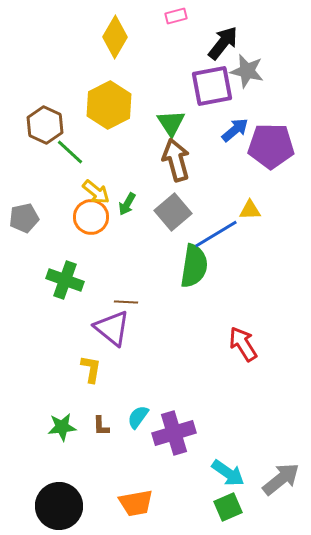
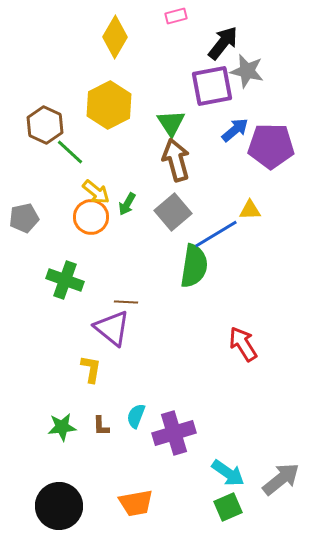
cyan semicircle: moved 2 px left, 1 px up; rotated 15 degrees counterclockwise
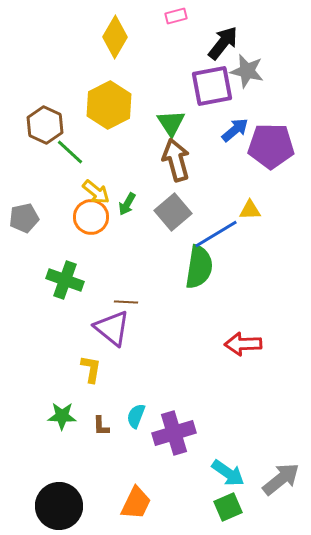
green semicircle: moved 5 px right, 1 px down
red arrow: rotated 60 degrees counterclockwise
green star: moved 11 px up; rotated 8 degrees clockwise
orange trapezoid: rotated 54 degrees counterclockwise
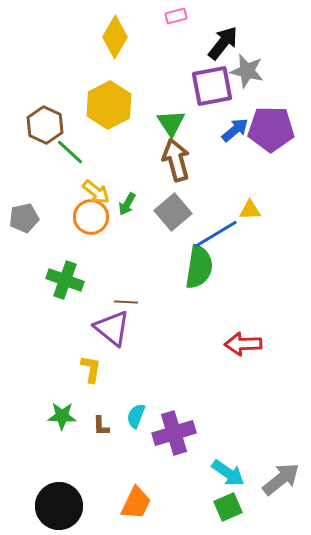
purple pentagon: moved 17 px up
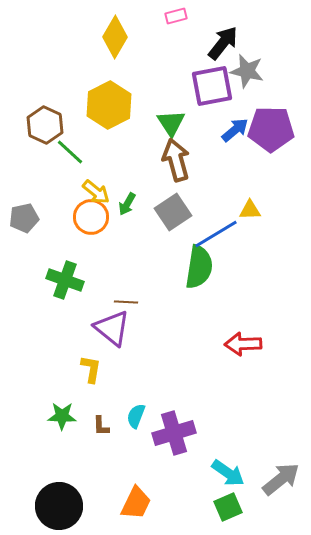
gray square: rotated 6 degrees clockwise
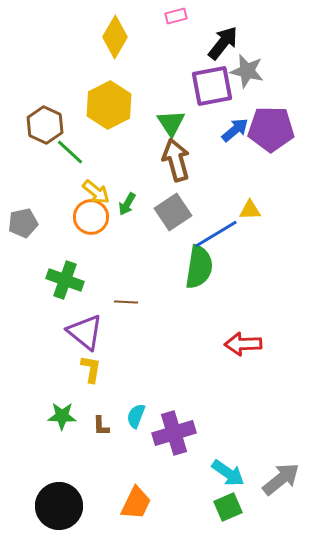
gray pentagon: moved 1 px left, 5 px down
purple triangle: moved 27 px left, 4 px down
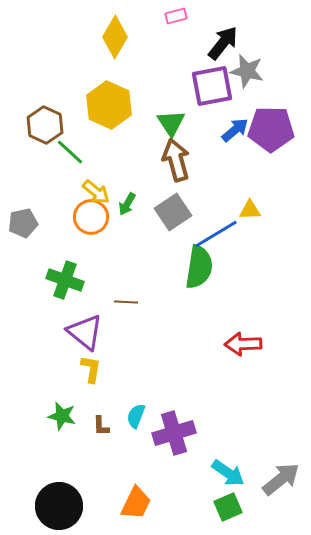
yellow hexagon: rotated 9 degrees counterclockwise
green star: rotated 12 degrees clockwise
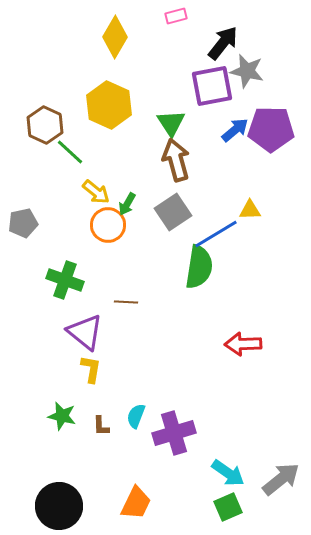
orange circle: moved 17 px right, 8 px down
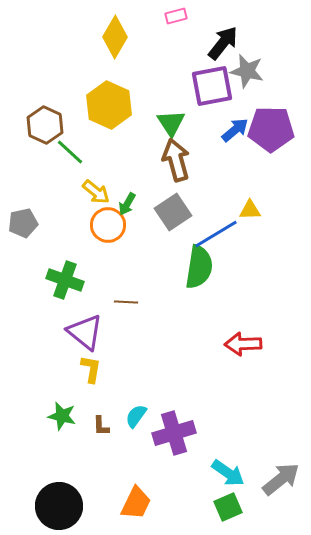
cyan semicircle: rotated 15 degrees clockwise
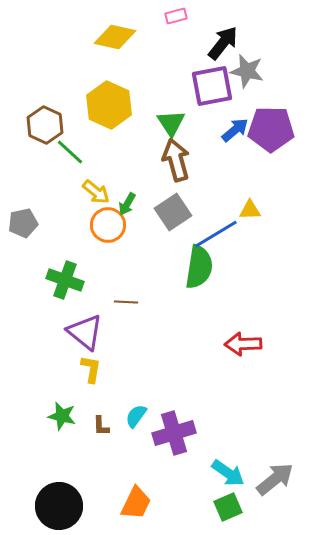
yellow diamond: rotated 72 degrees clockwise
gray arrow: moved 6 px left
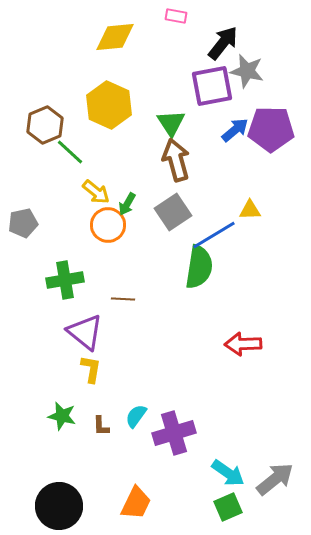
pink rectangle: rotated 25 degrees clockwise
yellow diamond: rotated 18 degrees counterclockwise
brown hexagon: rotated 12 degrees clockwise
blue line: moved 2 px left, 1 px down
green cross: rotated 30 degrees counterclockwise
brown line: moved 3 px left, 3 px up
